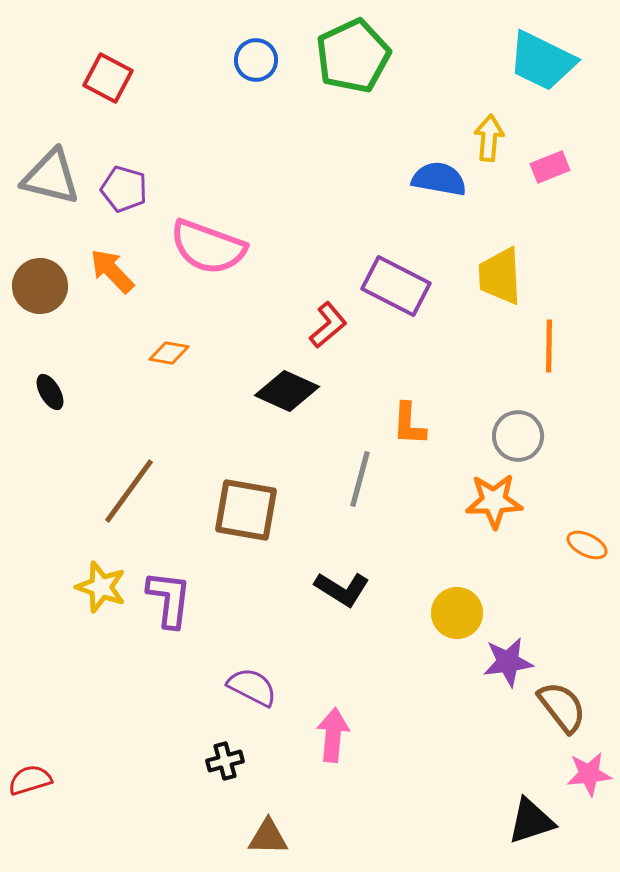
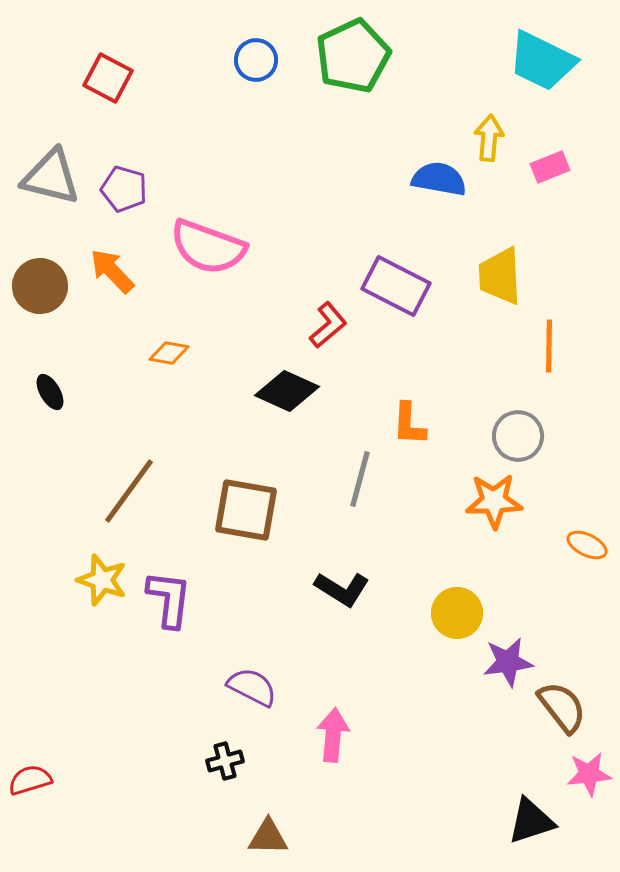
yellow star: moved 1 px right, 7 px up
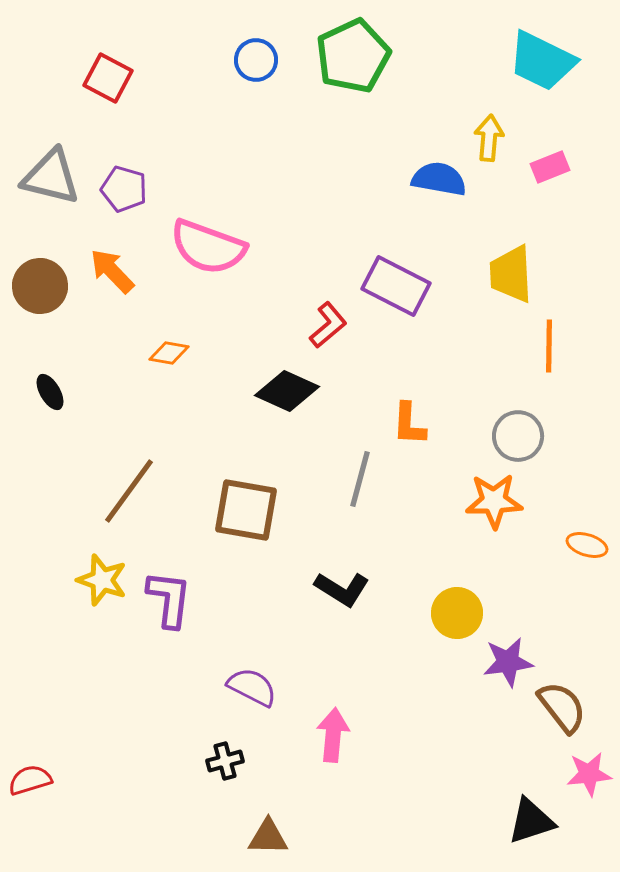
yellow trapezoid: moved 11 px right, 2 px up
orange ellipse: rotated 9 degrees counterclockwise
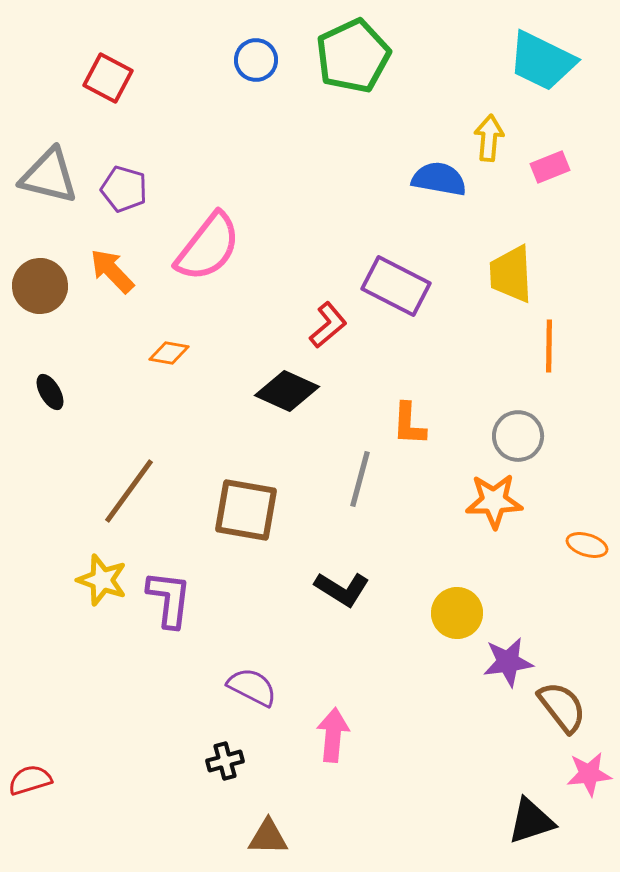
gray triangle: moved 2 px left, 1 px up
pink semicircle: rotated 72 degrees counterclockwise
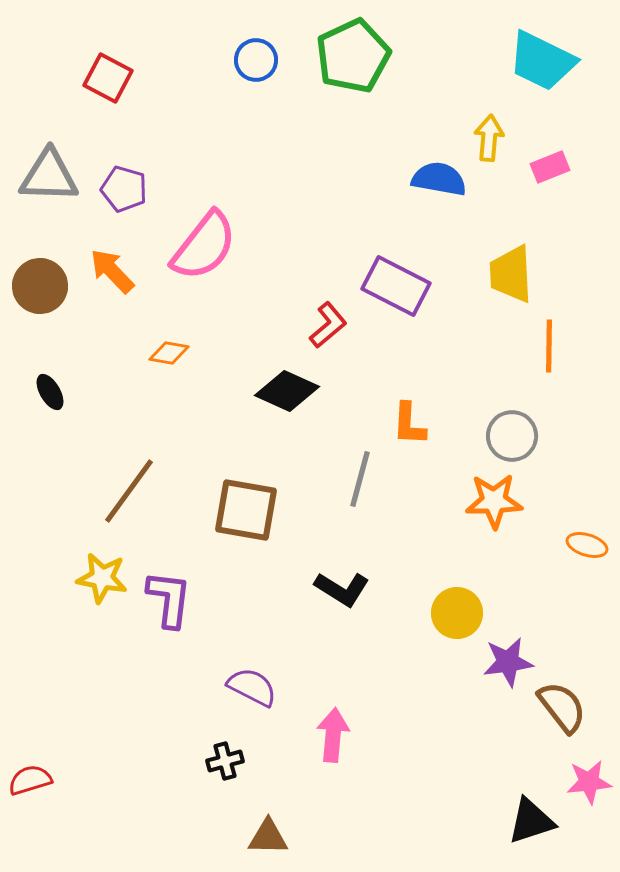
gray triangle: rotated 12 degrees counterclockwise
pink semicircle: moved 4 px left, 1 px up
gray circle: moved 6 px left
yellow star: moved 2 px up; rotated 9 degrees counterclockwise
pink star: moved 8 px down
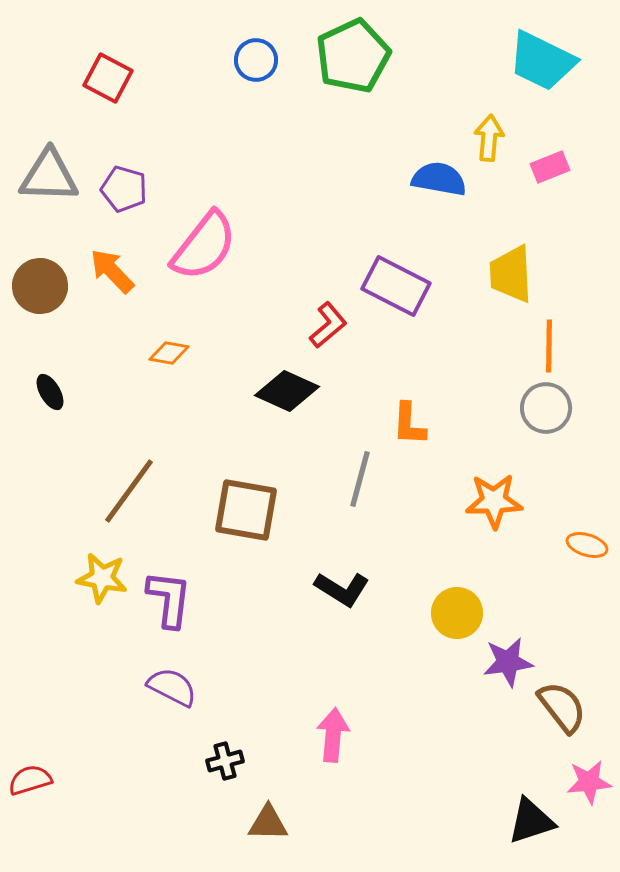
gray circle: moved 34 px right, 28 px up
purple semicircle: moved 80 px left
brown triangle: moved 14 px up
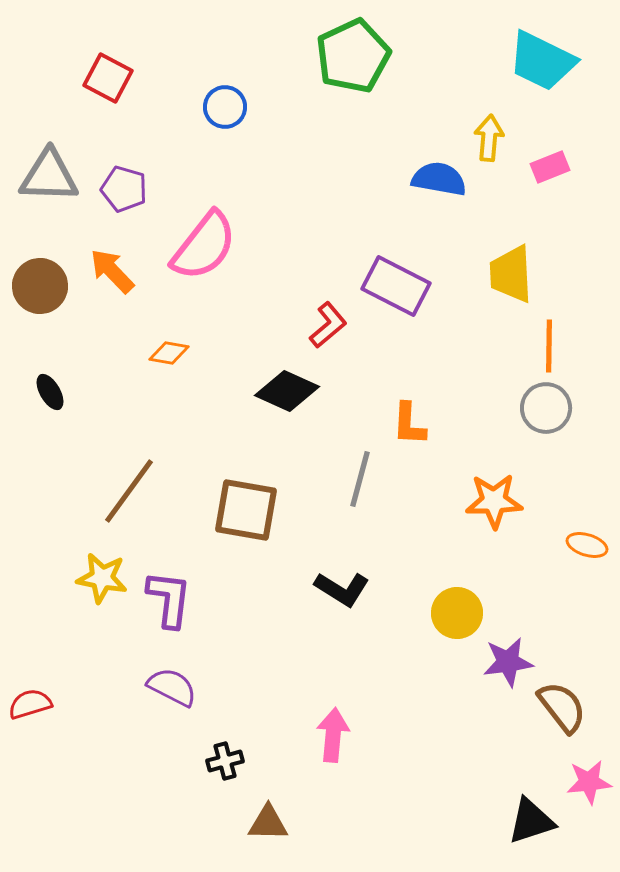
blue circle: moved 31 px left, 47 px down
red semicircle: moved 76 px up
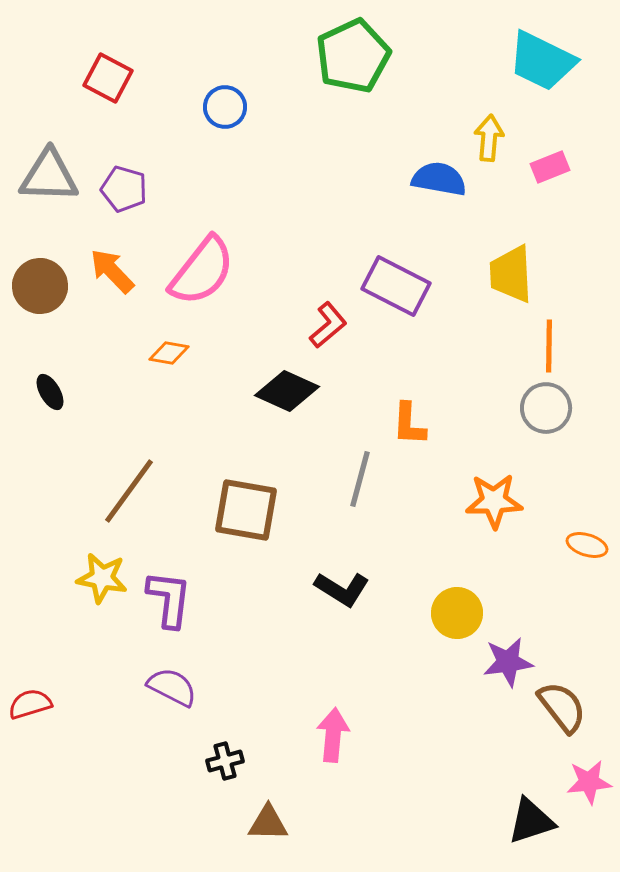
pink semicircle: moved 2 px left, 25 px down
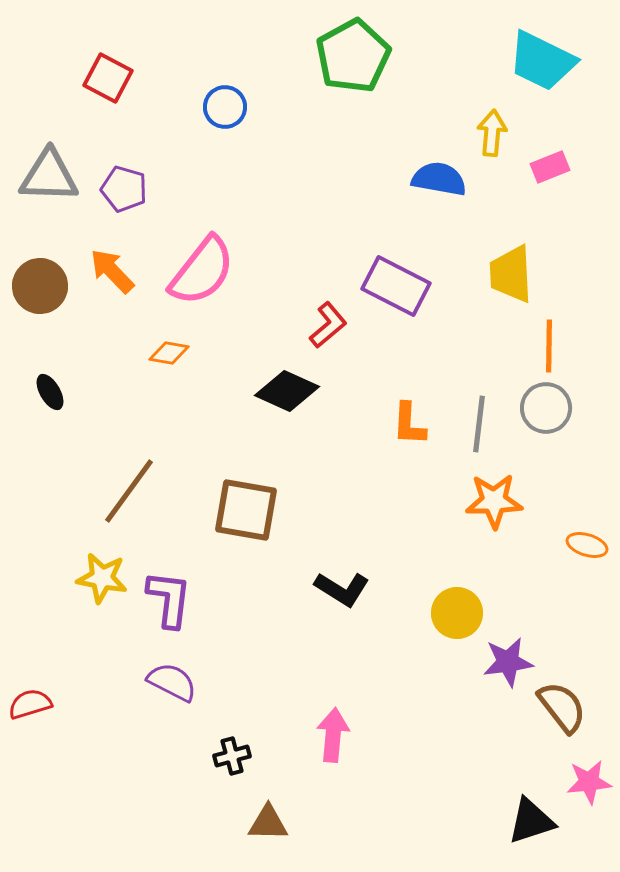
green pentagon: rotated 4 degrees counterclockwise
yellow arrow: moved 3 px right, 5 px up
gray line: moved 119 px right, 55 px up; rotated 8 degrees counterclockwise
purple semicircle: moved 5 px up
black cross: moved 7 px right, 5 px up
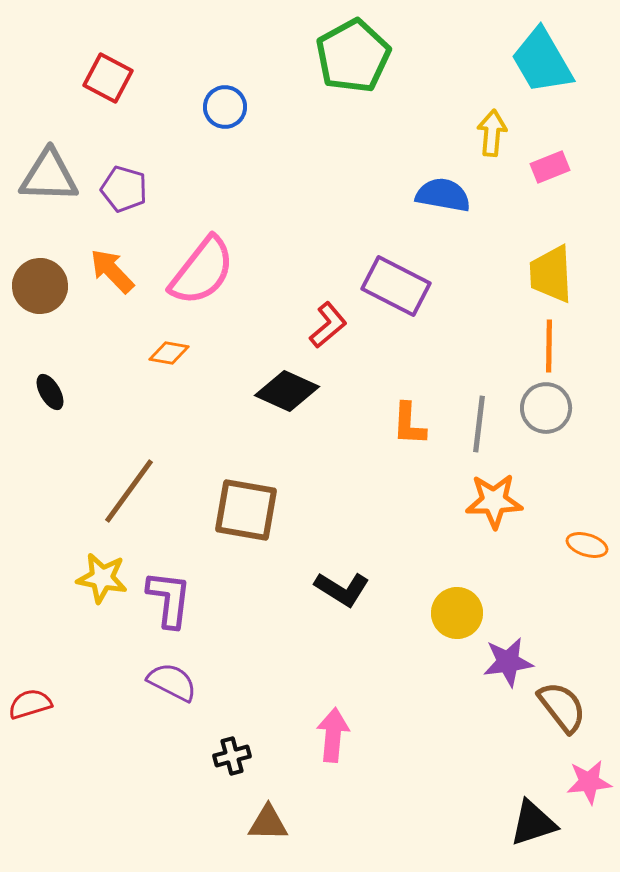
cyan trapezoid: rotated 34 degrees clockwise
blue semicircle: moved 4 px right, 16 px down
yellow trapezoid: moved 40 px right
black triangle: moved 2 px right, 2 px down
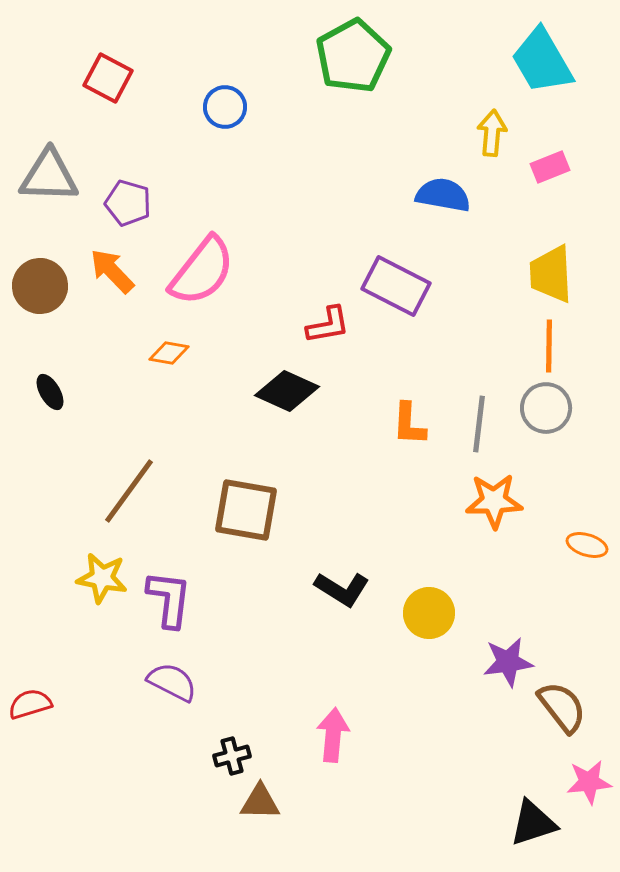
purple pentagon: moved 4 px right, 14 px down
red L-shape: rotated 30 degrees clockwise
yellow circle: moved 28 px left
brown triangle: moved 8 px left, 21 px up
